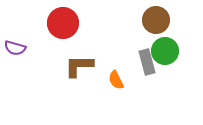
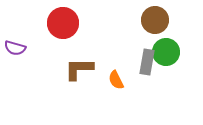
brown circle: moved 1 px left
green circle: moved 1 px right, 1 px down
gray rectangle: rotated 25 degrees clockwise
brown L-shape: moved 3 px down
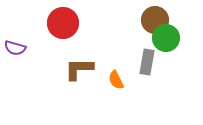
green circle: moved 14 px up
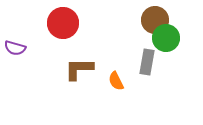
orange semicircle: moved 1 px down
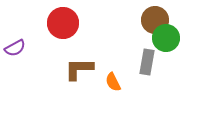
purple semicircle: rotated 45 degrees counterclockwise
orange semicircle: moved 3 px left, 1 px down
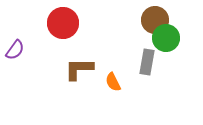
purple semicircle: moved 2 px down; rotated 25 degrees counterclockwise
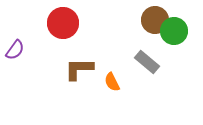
green circle: moved 8 px right, 7 px up
gray rectangle: rotated 60 degrees counterclockwise
orange semicircle: moved 1 px left
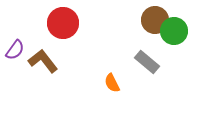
brown L-shape: moved 36 px left, 8 px up; rotated 52 degrees clockwise
orange semicircle: moved 1 px down
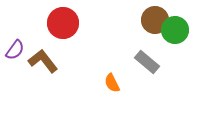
green circle: moved 1 px right, 1 px up
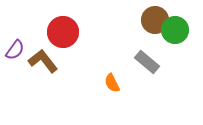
red circle: moved 9 px down
